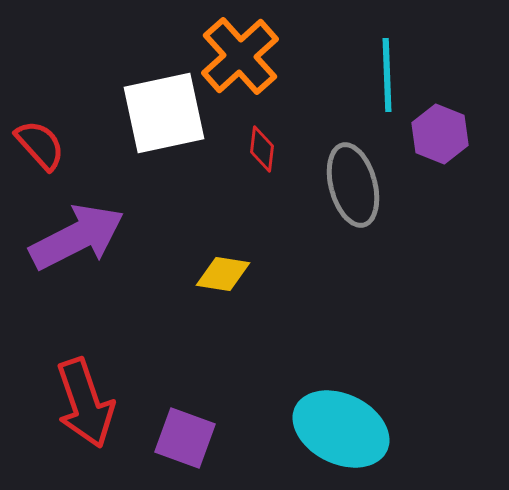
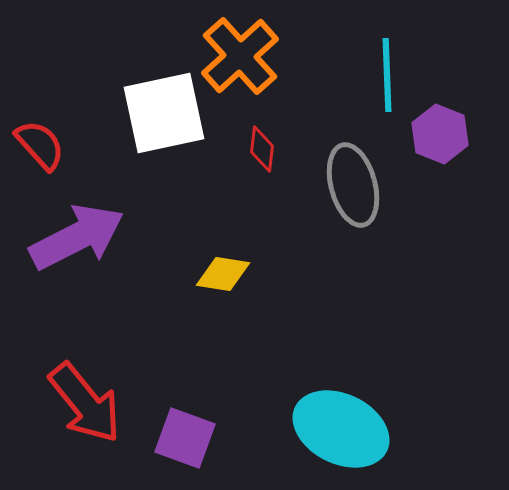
red arrow: rotated 20 degrees counterclockwise
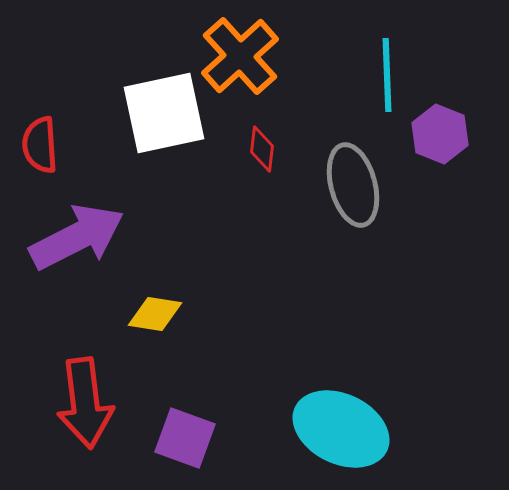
red semicircle: rotated 142 degrees counterclockwise
yellow diamond: moved 68 px left, 40 px down
red arrow: rotated 32 degrees clockwise
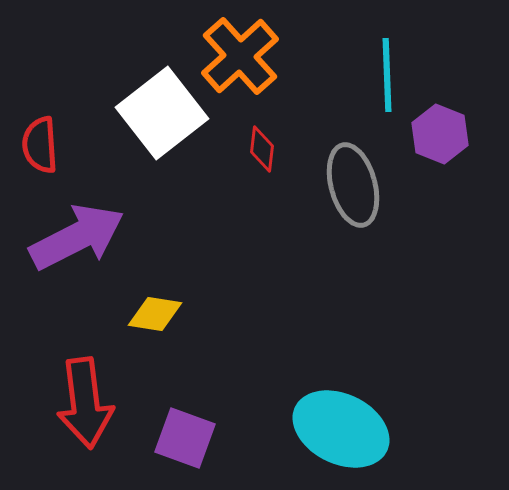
white square: moved 2 px left; rotated 26 degrees counterclockwise
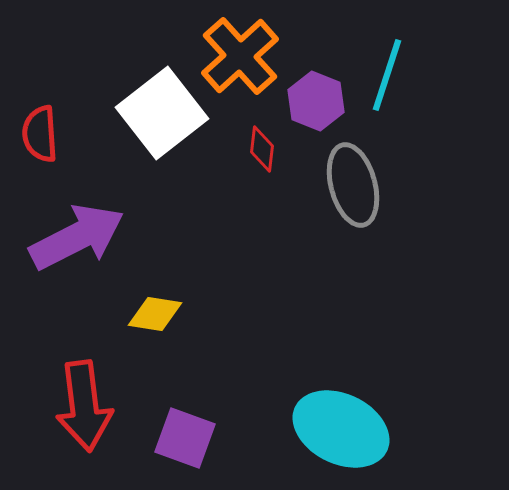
cyan line: rotated 20 degrees clockwise
purple hexagon: moved 124 px left, 33 px up
red semicircle: moved 11 px up
red arrow: moved 1 px left, 3 px down
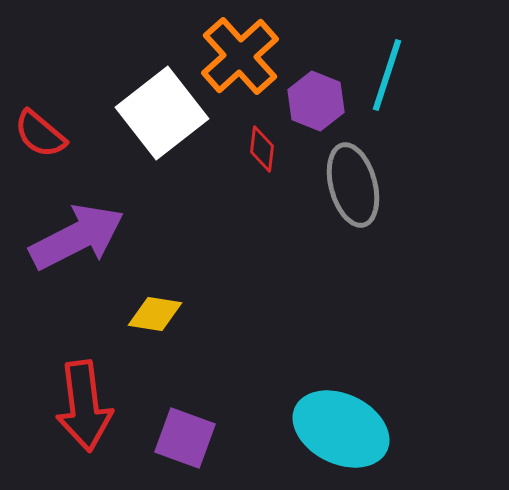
red semicircle: rotated 46 degrees counterclockwise
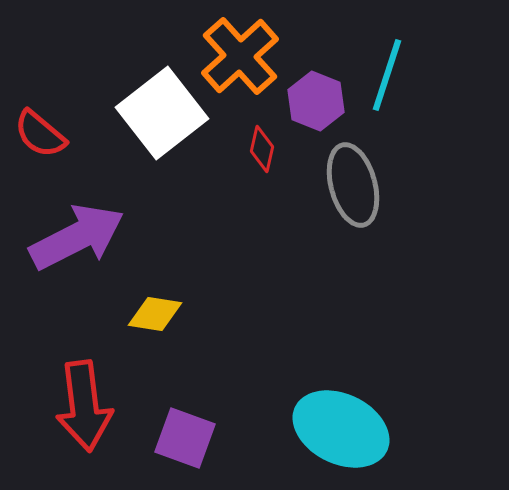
red diamond: rotated 6 degrees clockwise
